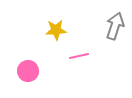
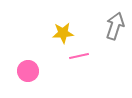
yellow star: moved 7 px right, 3 px down
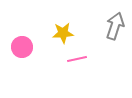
pink line: moved 2 px left, 3 px down
pink circle: moved 6 px left, 24 px up
